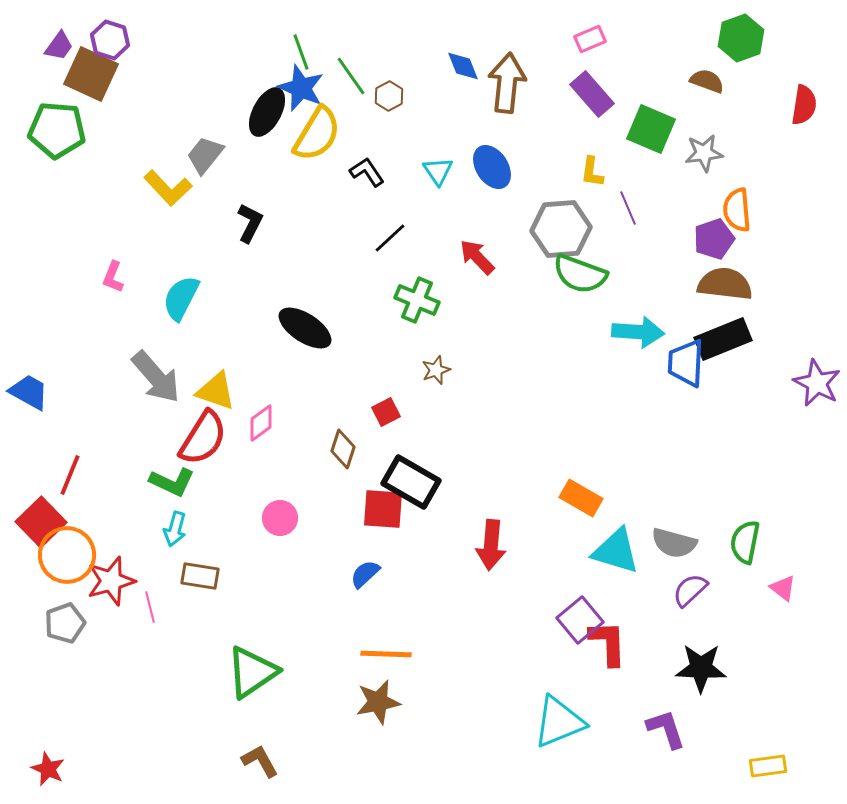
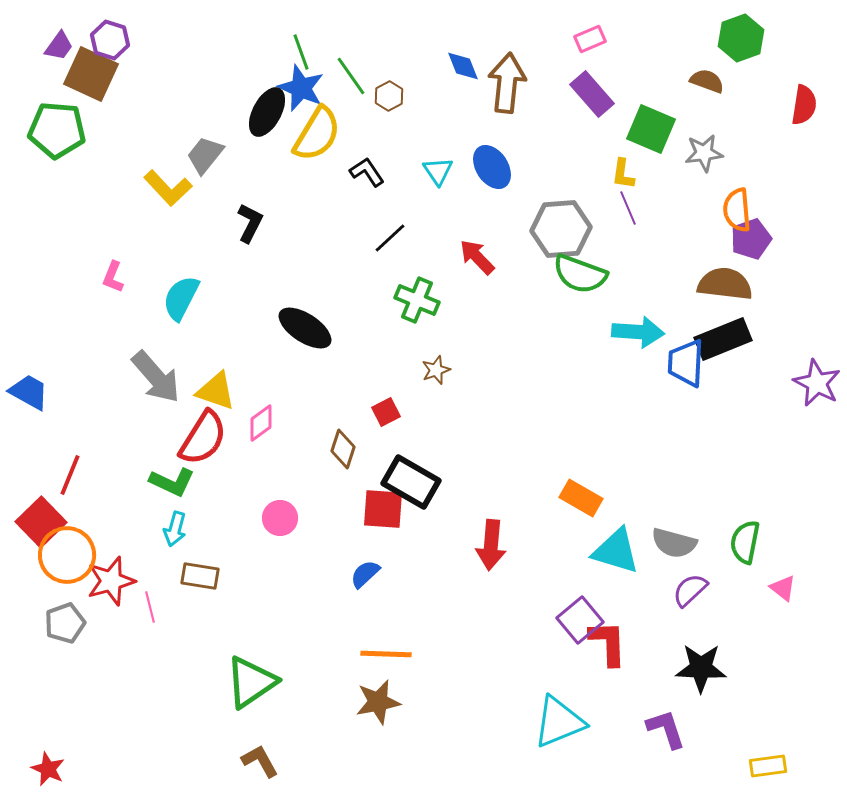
yellow L-shape at (592, 172): moved 31 px right, 2 px down
purple pentagon at (714, 239): moved 37 px right
green triangle at (252, 672): moved 1 px left, 10 px down
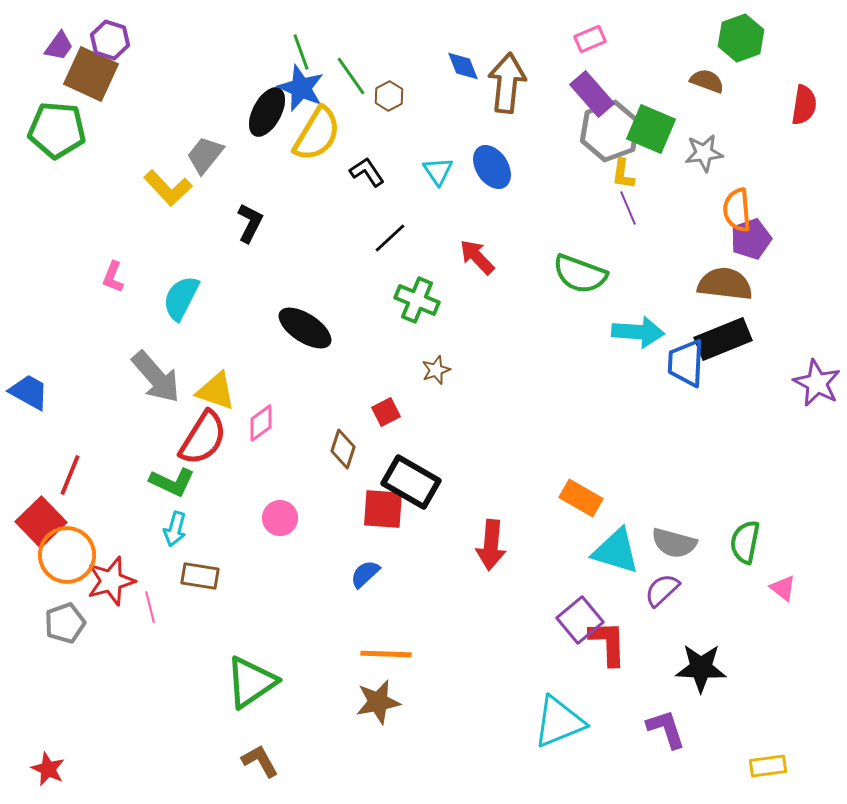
gray hexagon at (561, 229): moved 49 px right, 98 px up; rotated 16 degrees counterclockwise
purple semicircle at (690, 590): moved 28 px left
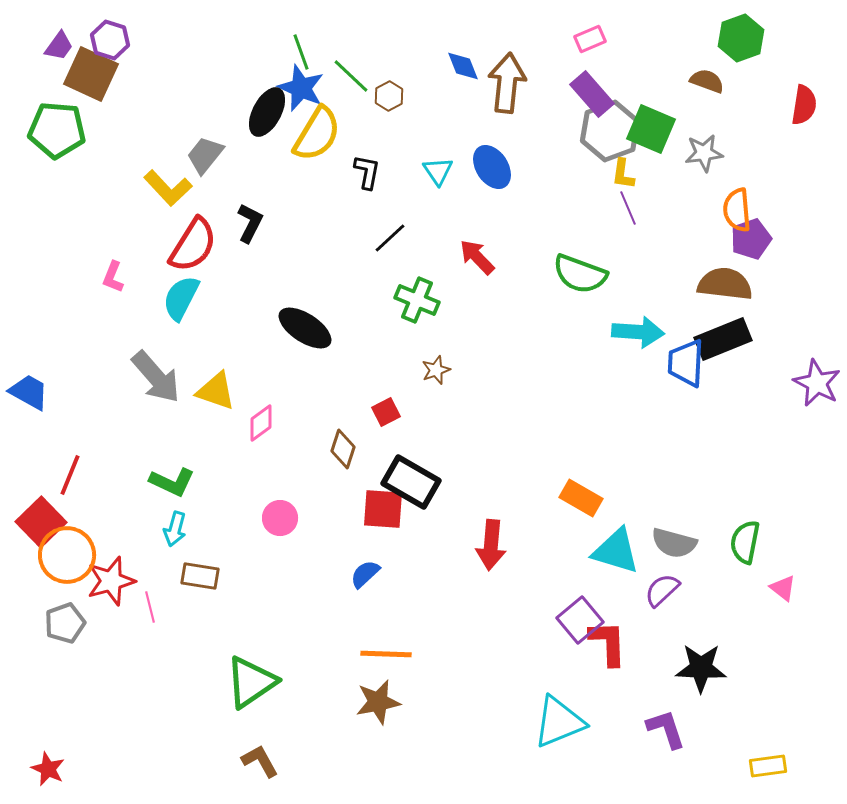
green line at (351, 76): rotated 12 degrees counterclockwise
black L-shape at (367, 172): rotated 45 degrees clockwise
red semicircle at (203, 438): moved 10 px left, 193 px up
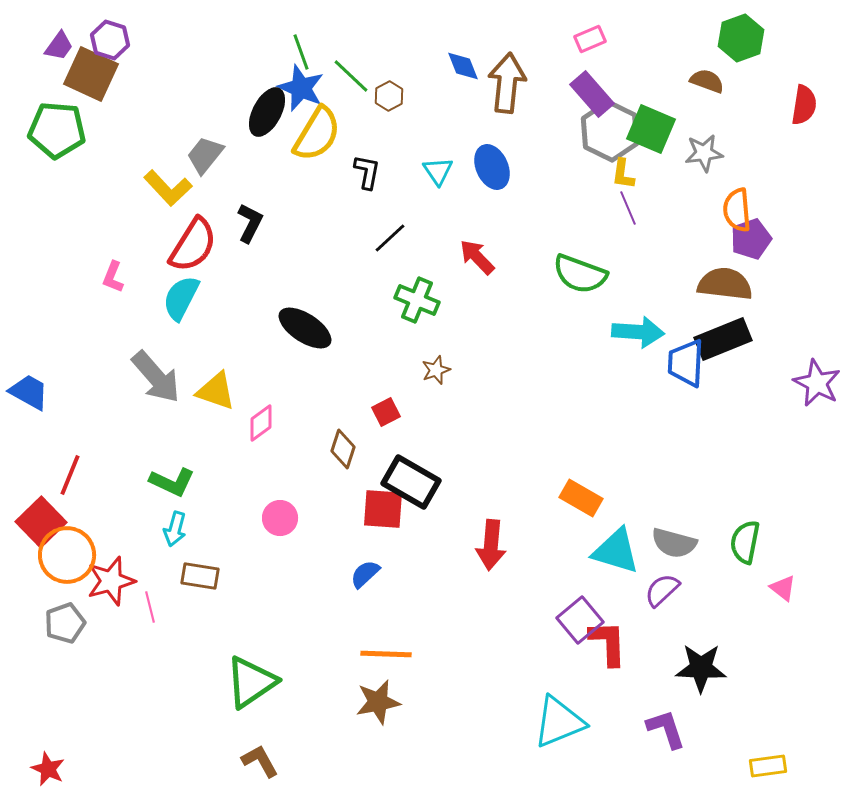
gray hexagon at (610, 131): rotated 14 degrees counterclockwise
blue ellipse at (492, 167): rotated 9 degrees clockwise
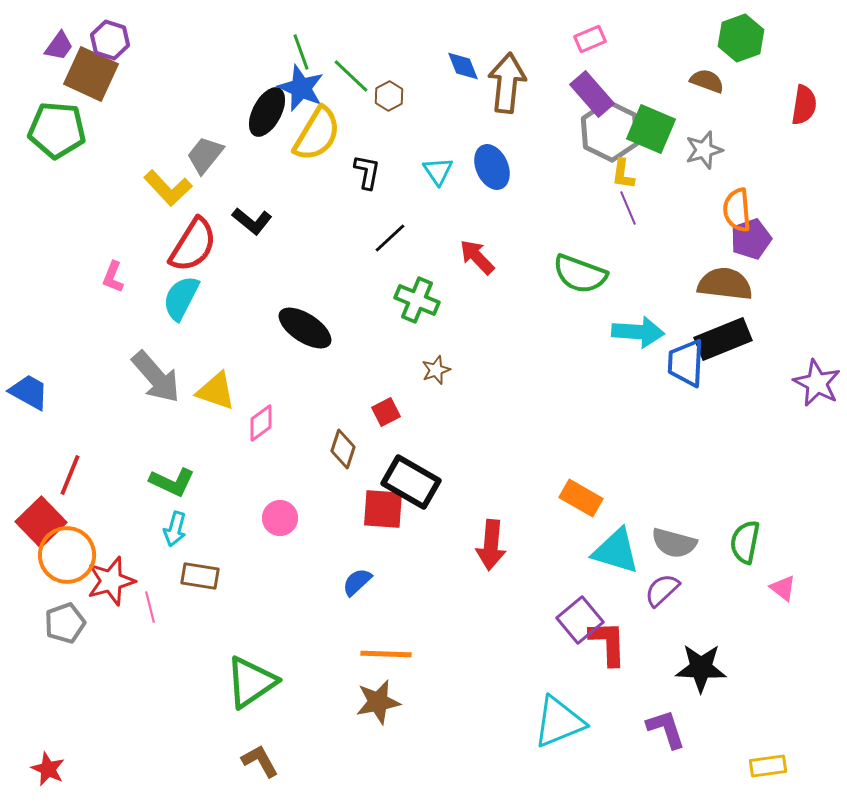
gray star at (704, 153): moved 3 px up; rotated 9 degrees counterclockwise
black L-shape at (250, 223): moved 2 px right, 2 px up; rotated 102 degrees clockwise
blue semicircle at (365, 574): moved 8 px left, 8 px down
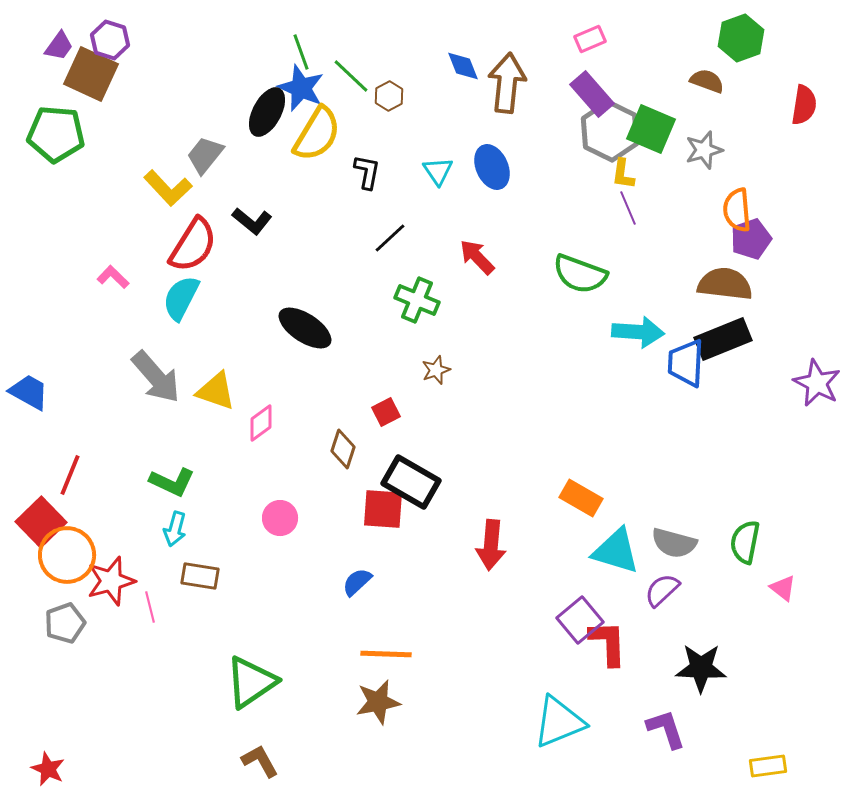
green pentagon at (57, 130): moved 1 px left, 4 px down
pink L-shape at (113, 277): rotated 112 degrees clockwise
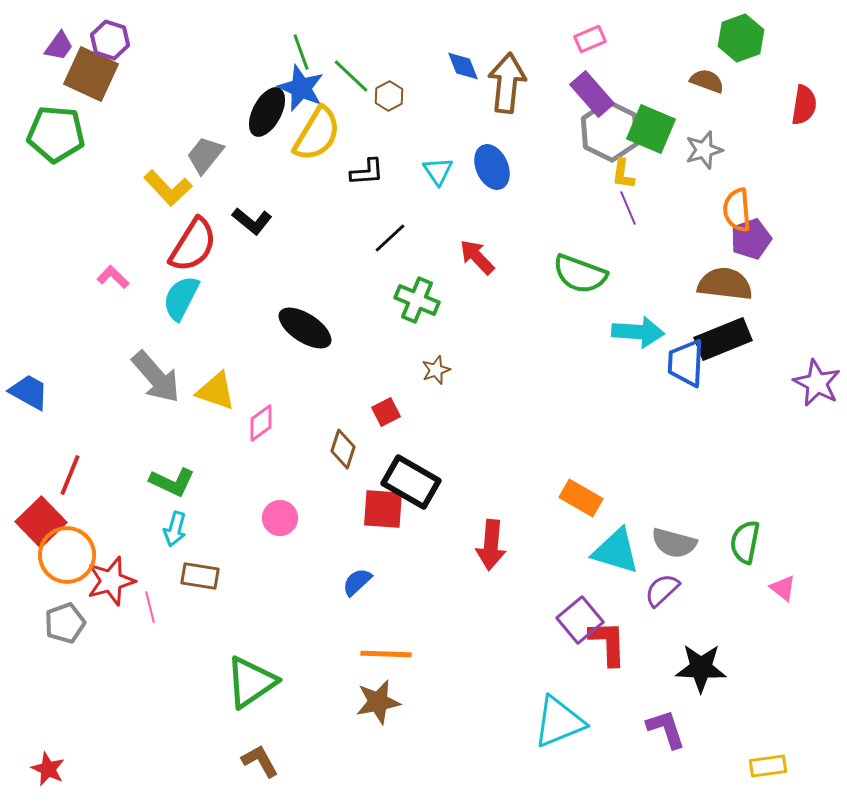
black L-shape at (367, 172): rotated 75 degrees clockwise
